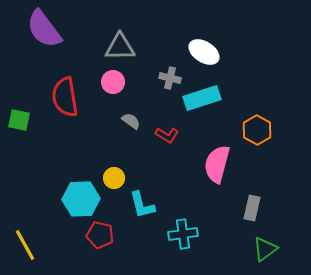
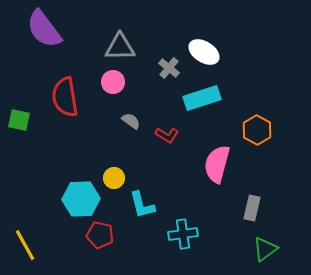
gray cross: moved 1 px left, 10 px up; rotated 25 degrees clockwise
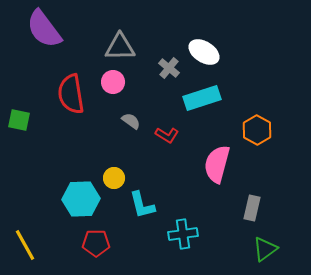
red semicircle: moved 6 px right, 3 px up
red pentagon: moved 4 px left, 8 px down; rotated 12 degrees counterclockwise
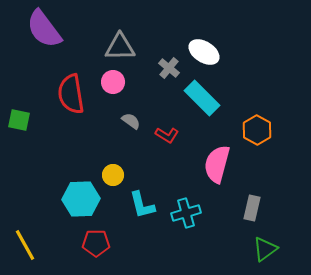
cyan rectangle: rotated 63 degrees clockwise
yellow circle: moved 1 px left, 3 px up
cyan cross: moved 3 px right, 21 px up; rotated 8 degrees counterclockwise
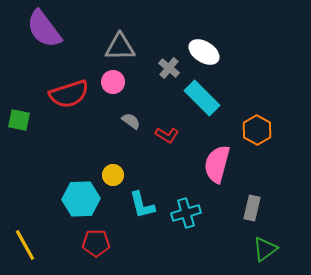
red semicircle: moved 2 px left; rotated 99 degrees counterclockwise
